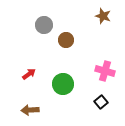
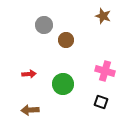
red arrow: rotated 32 degrees clockwise
black square: rotated 32 degrees counterclockwise
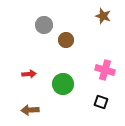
pink cross: moved 1 px up
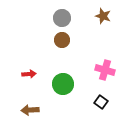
gray circle: moved 18 px right, 7 px up
brown circle: moved 4 px left
black square: rotated 16 degrees clockwise
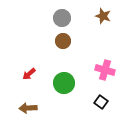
brown circle: moved 1 px right, 1 px down
red arrow: rotated 144 degrees clockwise
green circle: moved 1 px right, 1 px up
brown arrow: moved 2 px left, 2 px up
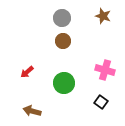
red arrow: moved 2 px left, 2 px up
brown arrow: moved 4 px right, 3 px down; rotated 18 degrees clockwise
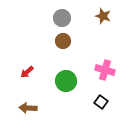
green circle: moved 2 px right, 2 px up
brown arrow: moved 4 px left, 3 px up; rotated 12 degrees counterclockwise
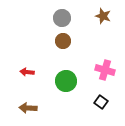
red arrow: rotated 48 degrees clockwise
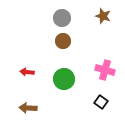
green circle: moved 2 px left, 2 px up
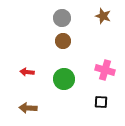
black square: rotated 32 degrees counterclockwise
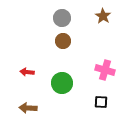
brown star: rotated 14 degrees clockwise
green circle: moved 2 px left, 4 px down
